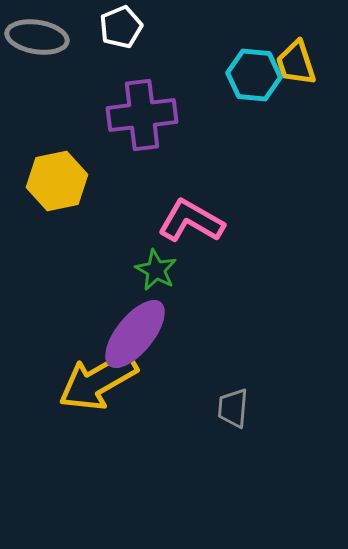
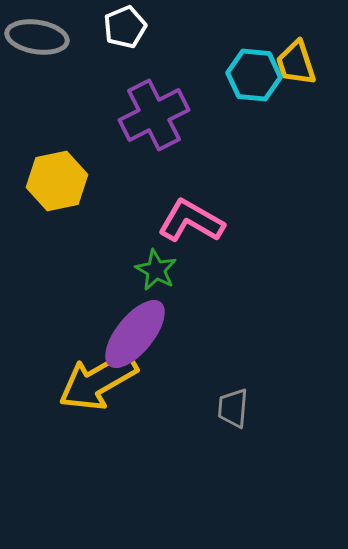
white pentagon: moved 4 px right
purple cross: moved 12 px right; rotated 20 degrees counterclockwise
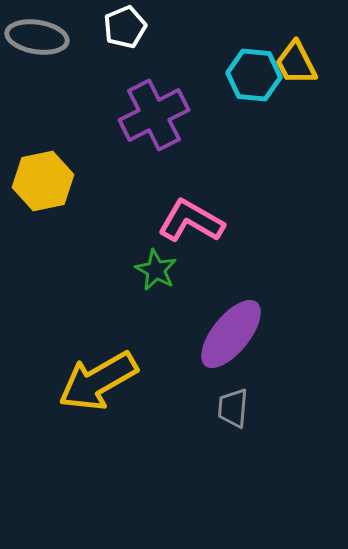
yellow trapezoid: rotated 9 degrees counterclockwise
yellow hexagon: moved 14 px left
purple ellipse: moved 96 px right
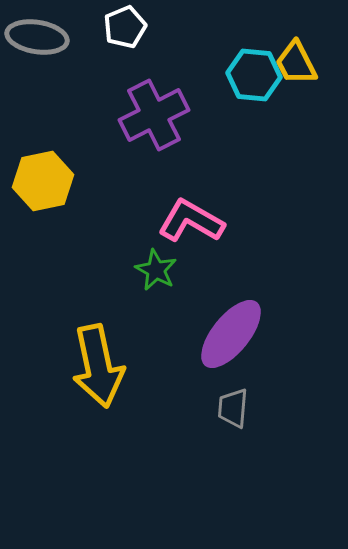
yellow arrow: moved 15 px up; rotated 72 degrees counterclockwise
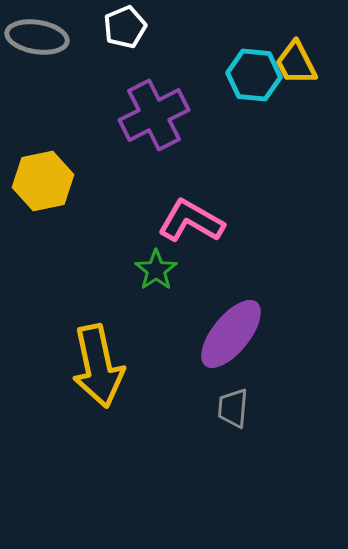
green star: rotated 9 degrees clockwise
